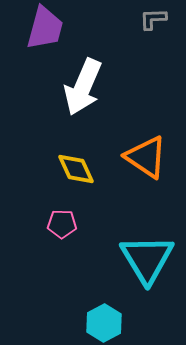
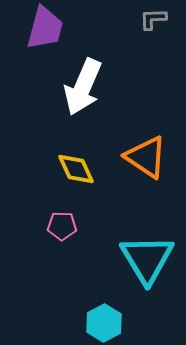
pink pentagon: moved 2 px down
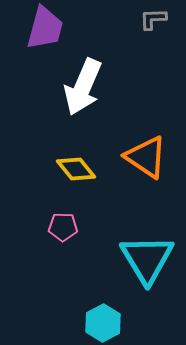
yellow diamond: rotated 15 degrees counterclockwise
pink pentagon: moved 1 px right, 1 px down
cyan hexagon: moved 1 px left
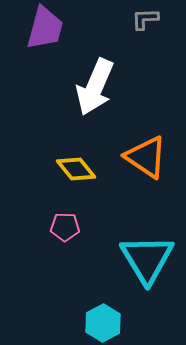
gray L-shape: moved 8 px left
white arrow: moved 12 px right
pink pentagon: moved 2 px right
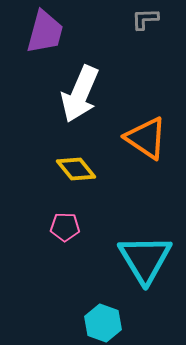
purple trapezoid: moved 4 px down
white arrow: moved 15 px left, 7 px down
orange triangle: moved 19 px up
cyan triangle: moved 2 px left
cyan hexagon: rotated 12 degrees counterclockwise
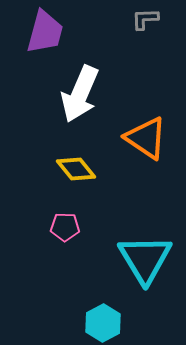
cyan hexagon: rotated 12 degrees clockwise
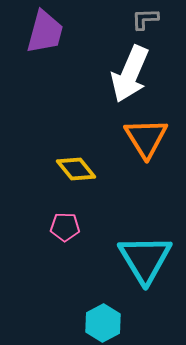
white arrow: moved 50 px right, 20 px up
orange triangle: rotated 24 degrees clockwise
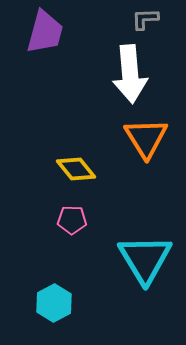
white arrow: rotated 28 degrees counterclockwise
pink pentagon: moved 7 px right, 7 px up
cyan hexagon: moved 49 px left, 20 px up
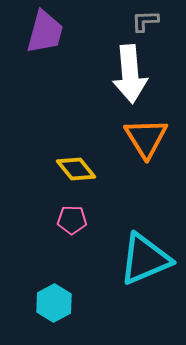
gray L-shape: moved 2 px down
cyan triangle: rotated 38 degrees clockwise
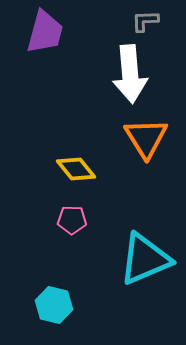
cyan hexagon: moved 2 px down; rotated 18 degrees counterclockwise
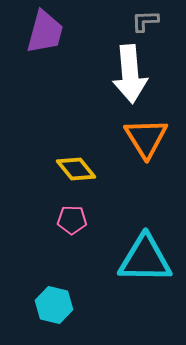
cyan triangle: rotated 24 degrees clockwise
